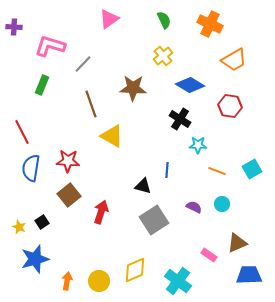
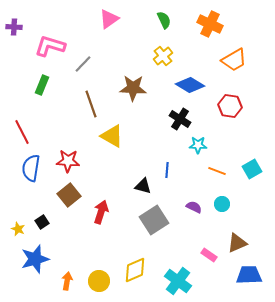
yellow star: moved 1 px left, 2 px down
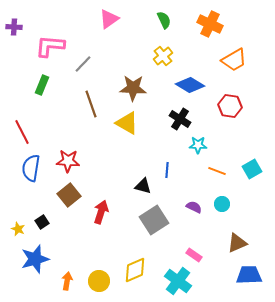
pink L-shape: rotated 12 degrees counterclockwise
yellow triangle: moved 15 px right, 13 px up
pink rectangle: moved 15 px left
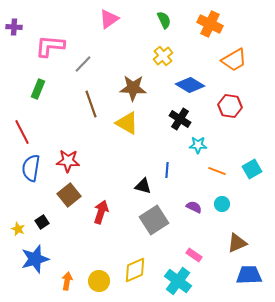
green rectangle: moved 4 px left, 4 px down
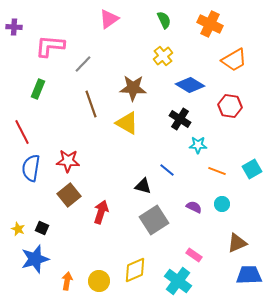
blue line: rotated 56 degrees counterclockwise
black square: moved 6 px down; rotated 32 degrees counterclockwise
